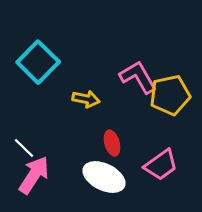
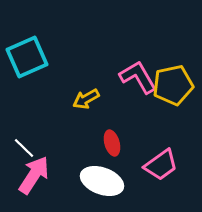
cyan square: moved 11 px left, 5 px up; rotated 21 degrees clockwise
yellow pentagon: moved 3 px right, 10 px up
yellow arrow: rotated 140 degrees clockwise
white ellipse: moved 2 px left, 4 px down; rotated 6 degrees counterclockwise
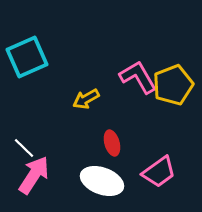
yellow pentagon: rotated 9 degrees counterclockwise
pink trapezoid: moved 2 px left, 7 px down
